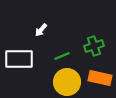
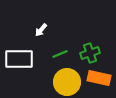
green cross: moved 4 px left, 7 px down
green line: moved 2 px left, 2 px up
orange rectangle: moved 1 px left
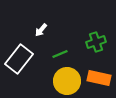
green cross: moved 6 px right, 11 px up
white rectangle: rotated 52 degrees counterclockwise
yellow circle: moved 1 px up
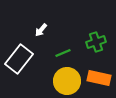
green line: moved 3 px right, 1 px up
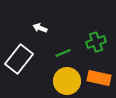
white arrow: moved 1 px left, 2 px up; rotated 72 degrees clockwise
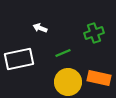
green cross: moved 2 px left, 9 px up
white rectangle: rotated 40 degrees clockwise
yellow circle: moved 1 px right, 1 px down
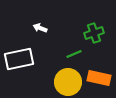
green line: moved 11 px right, 1 px down
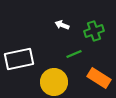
white arrow: moved 22 px right, 3 px up
green cross: moved 2 px up
orange rectangle: rotated 20 degrees clockwise
yellow circle: moved 14 px left
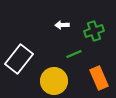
white arrow: rotated 24 degrees counterclockwise
white rectangle: rotated 40 degrees counterclockwise
orange rectangle: rotated 35 degrees clockwise
yellow circle: moved 1 px up
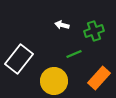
white arrow: rotated 16 degrees clockwise
orange rectangle: rotated 65 degrees clockwise
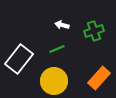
green line: moved 17 px left, 5 px up
